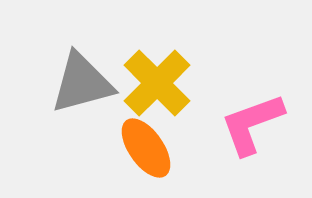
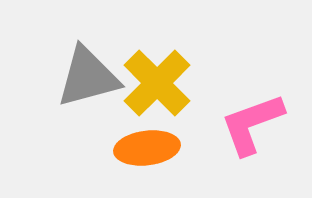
gray triangle: moved 6 px right, 6 px up
orange ellipse: moved 1 px right; rotated 62 degrees counterclockwise
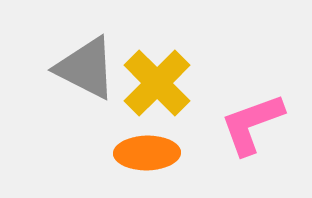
gray triangle: moved 2 px left, 9 px up; rotated 42 degrees clockwise
orange ellipse: moved 5 px down; rotated 6 degrees clockwise
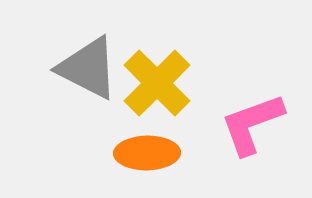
gray triangle: moved 2 px right
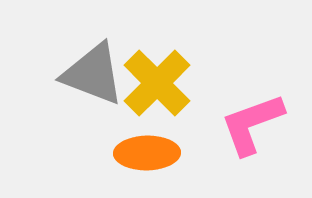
gray triangle: moved 5 px right, 6 px down; rotated 6 degrees counterclockwise
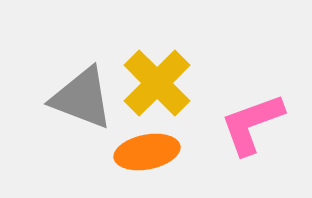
gray triangle: moved 11 px left, 24 px down
orange ellipse: moved 1 px up; rotated 10 degrees counterclockwise
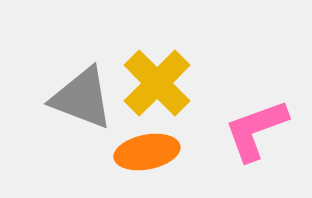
pink L-shape: moved 4 px right, 6 px down
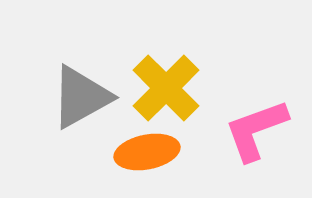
yellow cross: moved 9 px right, 5 px down
gray triangle: moved 1 px left, 1 px up; rotated 50 degrees counterclockwise
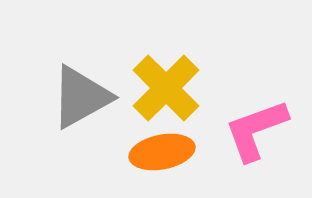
orange ellipse: moved 15 px right
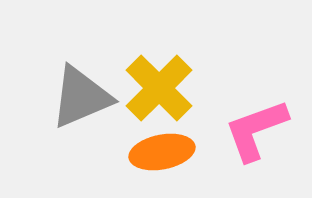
yellow cross: moved 7 px left
gray triangle: rotated 6 degrees clockwise
